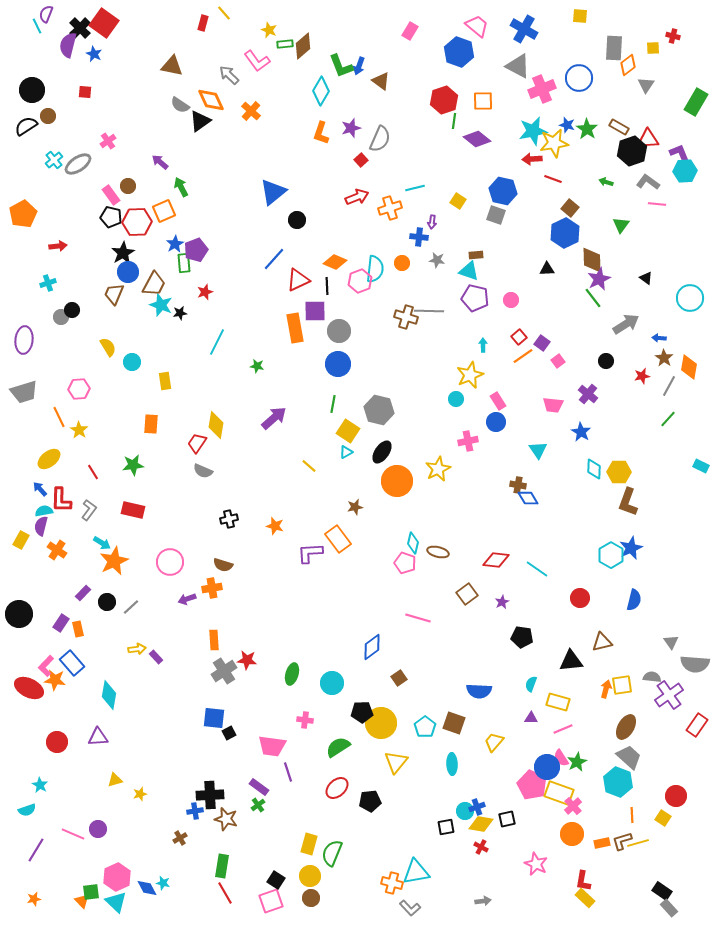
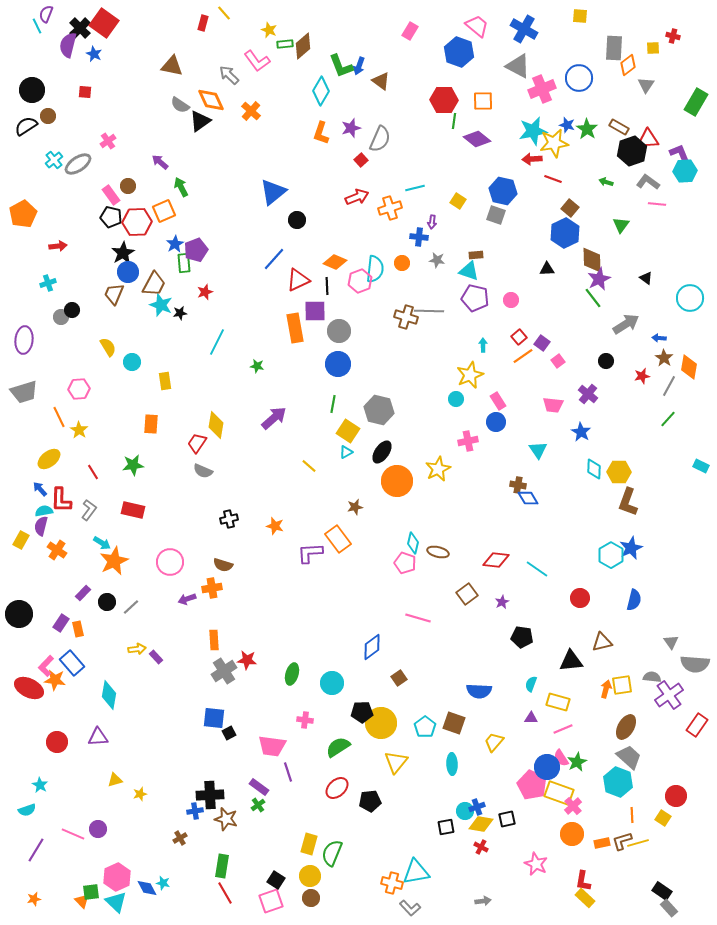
red hexagon at (444, 100): rotated 20 degrees clockwise
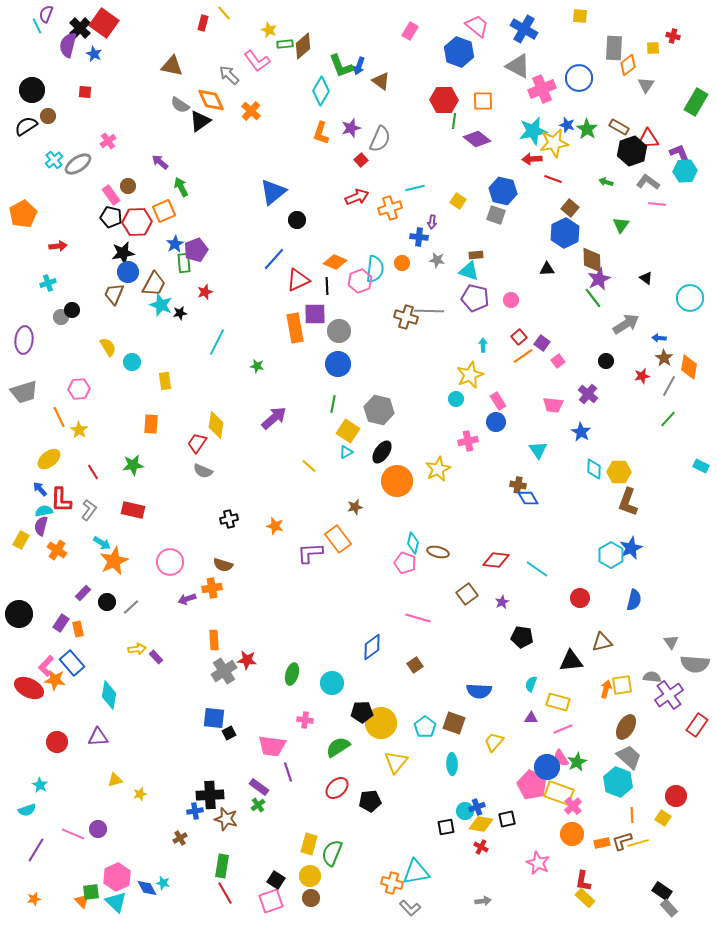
black star at (123, 253): rotated 20 degrees clockwise
purple square at (315, 311): moved 3 px down
brown square at (399, 678): moved 16 px right, 13 px up
pink star at (536, 864): moved 2 px right, 1 px up
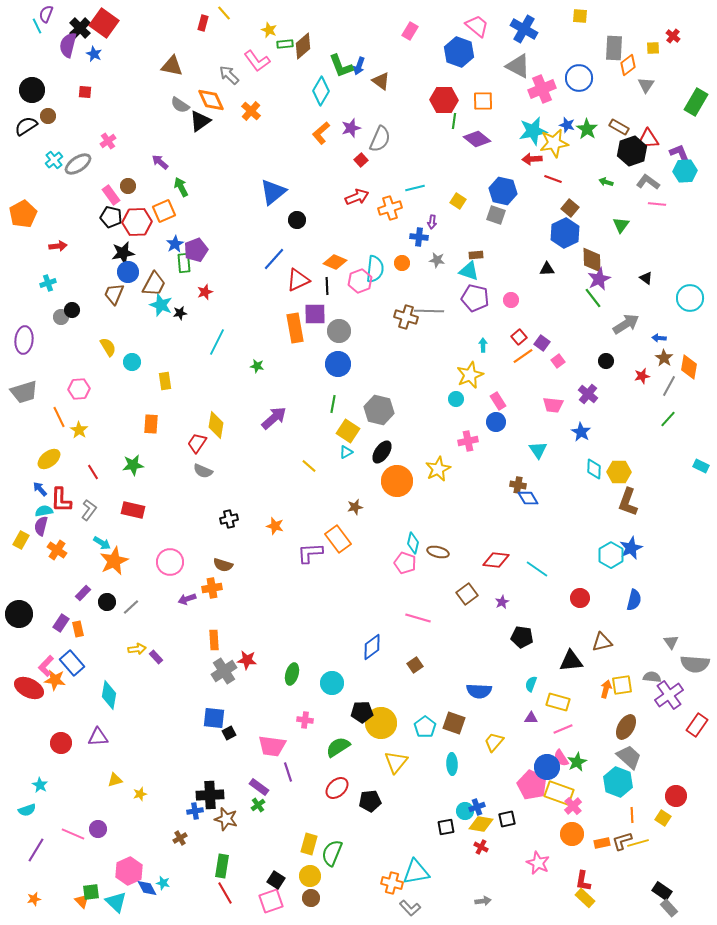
red cross at (673, 36): rotated 24 degrees clockwise
orange L-shape at (321, 133): rotated 30 degrees clockwise
red circle at (57, 742): moved 4 px right, 1 px down
pink hexagon at (117, 877): moved 12 px right, 6 px up
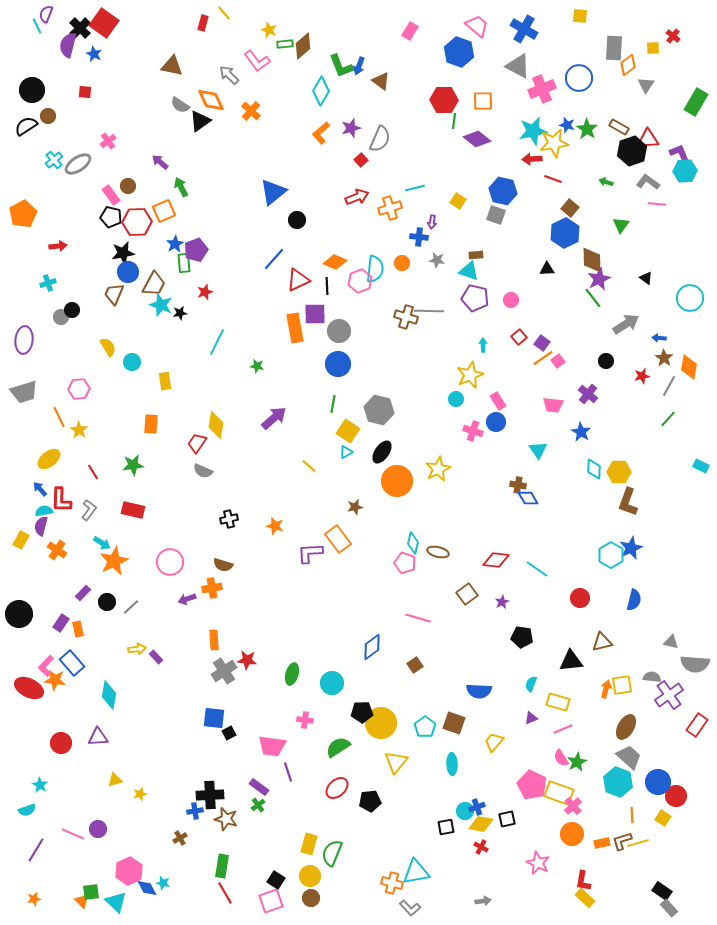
orange line at (523, 356): moved 20 px right, 2 px down
pink cross at (468, 441): moved 5 px right, 10 px up; rotated 30 degrees clockwise
gray triangle at (671, 642): rotated 42 degrees counterclockwise
purple triangle at (531, 718): rotated 24 degrees counterclockwise
blue circle at (547, 767): moved 111 px right, 15 px down
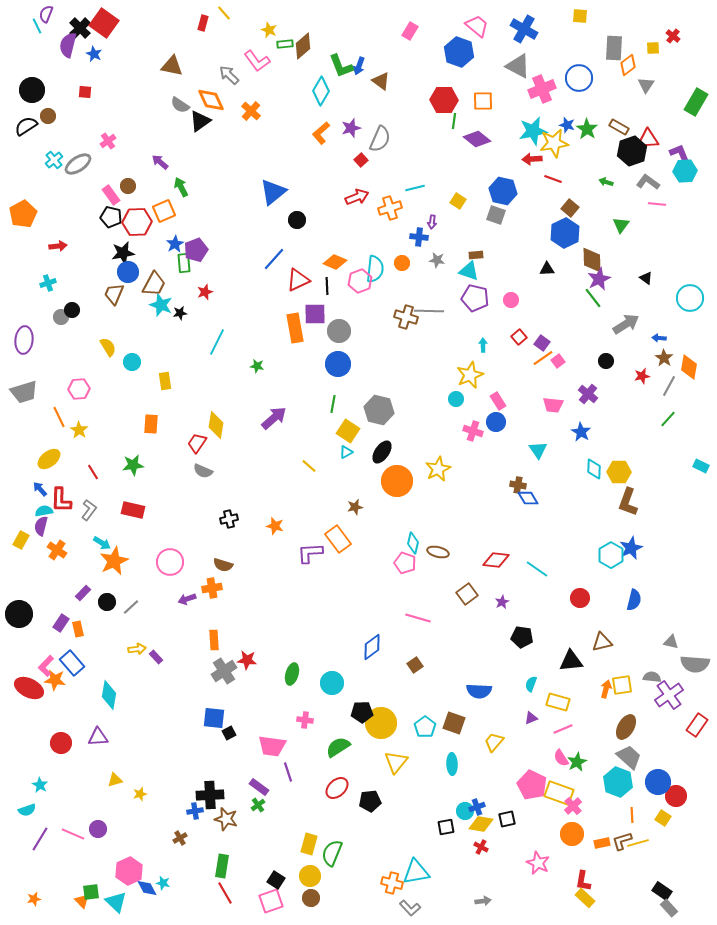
purple line at (36, 850): moved 4 px right, 11 px up
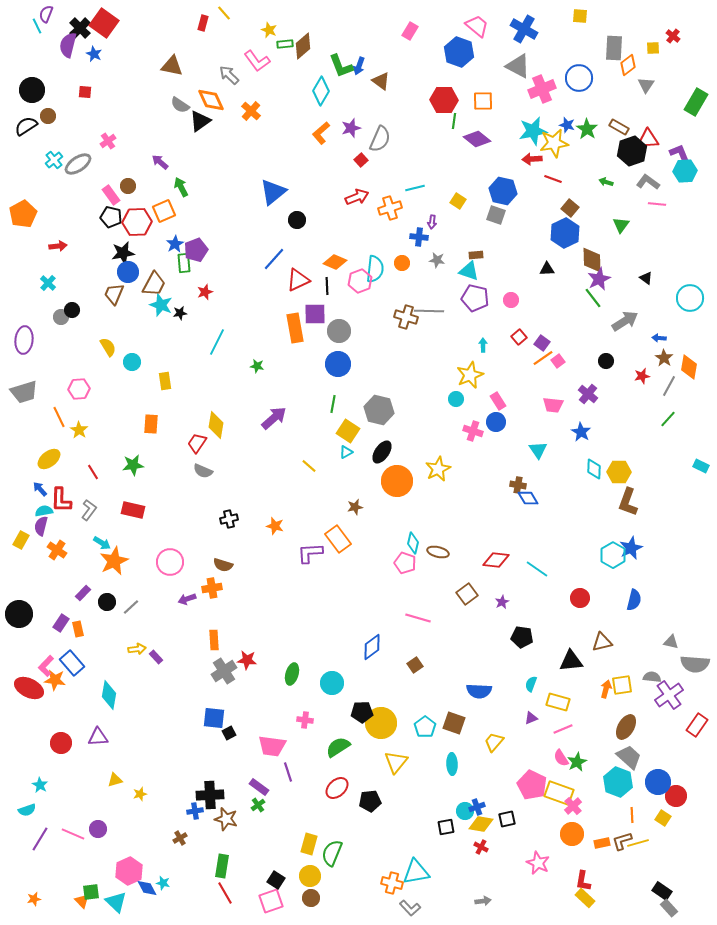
cyan cross at (48, 283): rotated 28 degrees counterclockwise
gray arrow at (626, 324): moved 1 px left, 3 px up
cyan hexagon at (611, 555): moved 2 px right
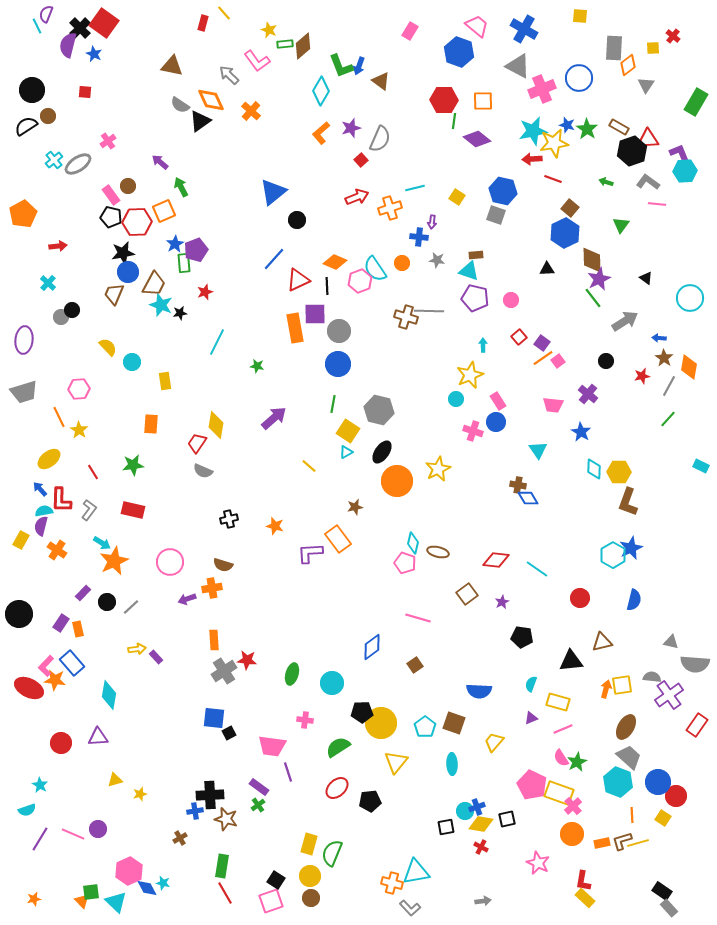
yellow square at (458, 201): moved 1 px left, 4 px up
cyan semicircle at (375, 269): rotated 140 degrees clockwise
yellow semicircle at (108, 347): rotated 12 degrees counterclockwise
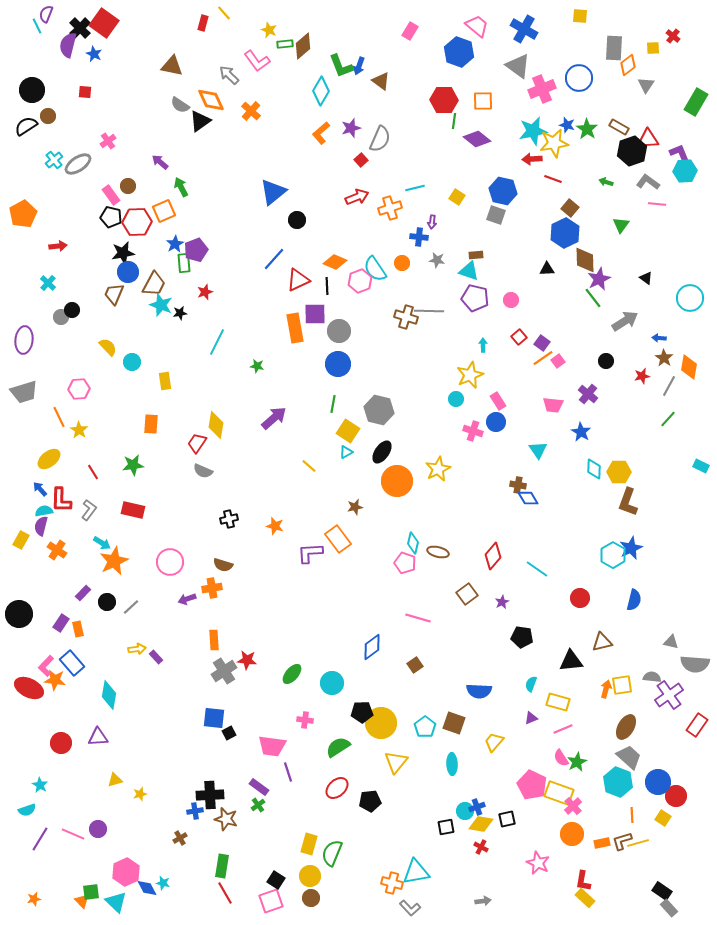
gray triangle at (518, 66): rotated 8 degrees clockwise
brown diamond at (592, 260): moved 7 px left
red diamond at (496, 560): moved 3 px left, 4 px up; rotated 56 degrees counterclockwise
green ellipse at (292, 674): rotated 25 degrees clockwise
pink hexagon at (129, 871): moved 3 px left, 1 px down
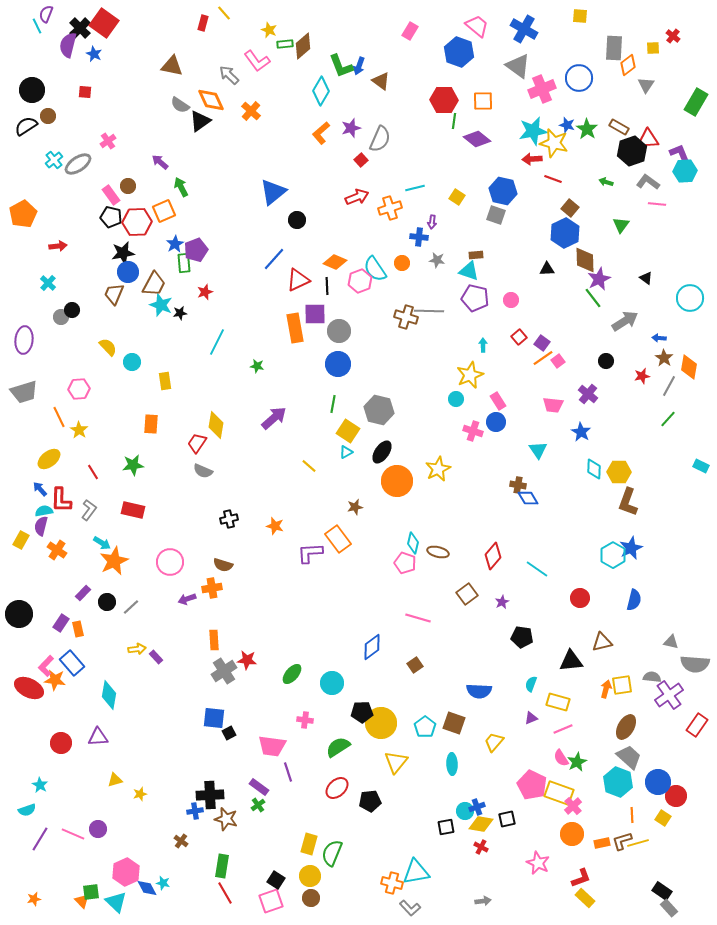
yellow star at (554, 143): rotated 24 degrees clockwise
brown cross at (180, 838): moved 1 px right, 3 px down; rotated 24 degrees counterclockwise
red L-shape at (583, 881): moved 2 px left, 3 px up; rotated 120 degrees counterclockwise
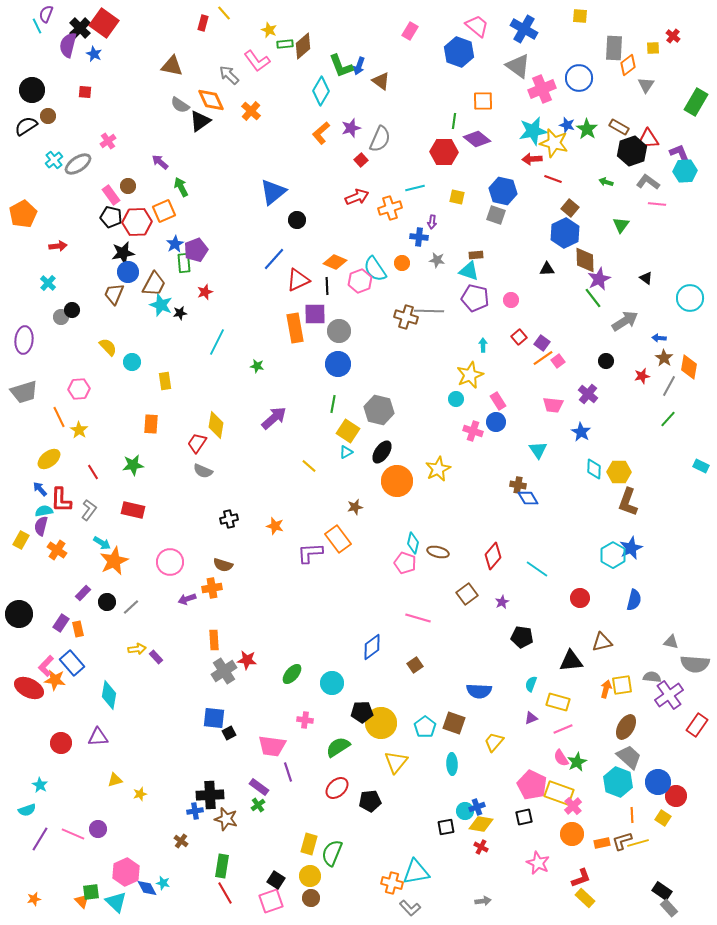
red hexagon at (444, 100): moved 52 px down
yellow square at (457, 197): rotated 21 degrees counterclockwise
black square at (507, 819): moved 17 px right, 2 px up
